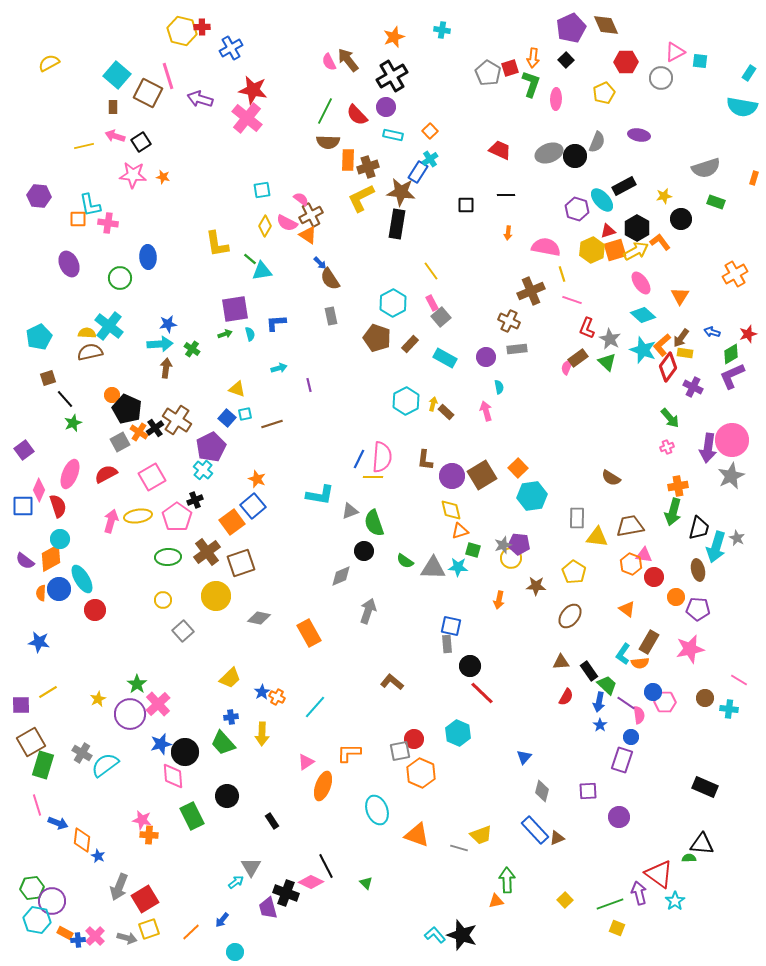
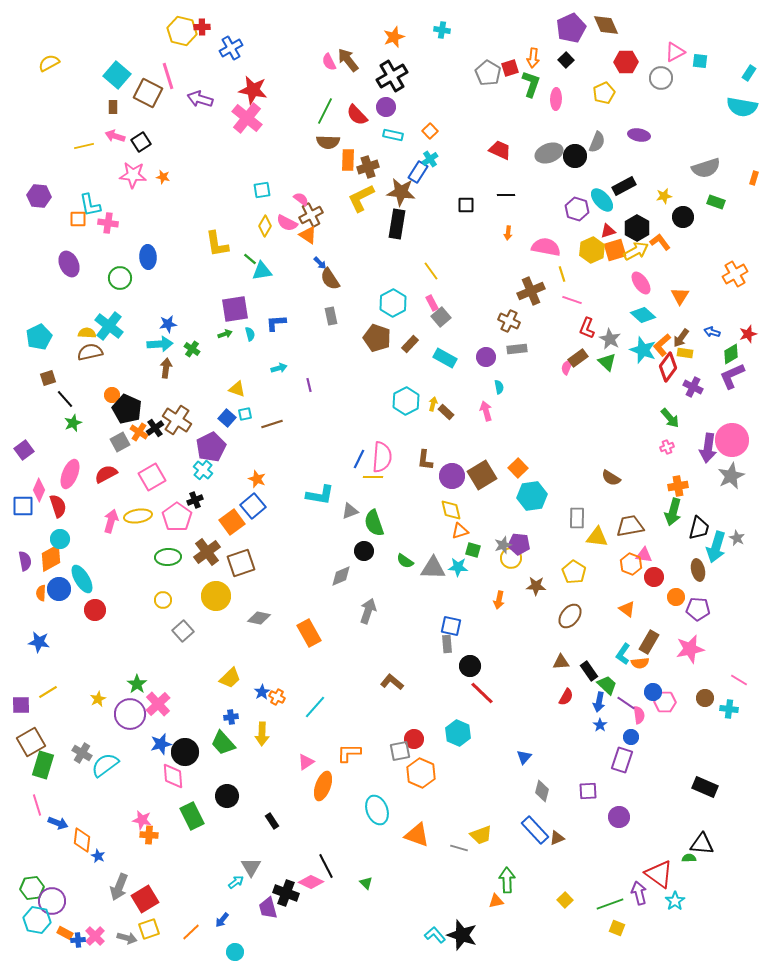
black circle at (681, 219): moved 2 px right, 2 px up
purple semicircle at (25, 561): rotated 138 degrees counterclockwise
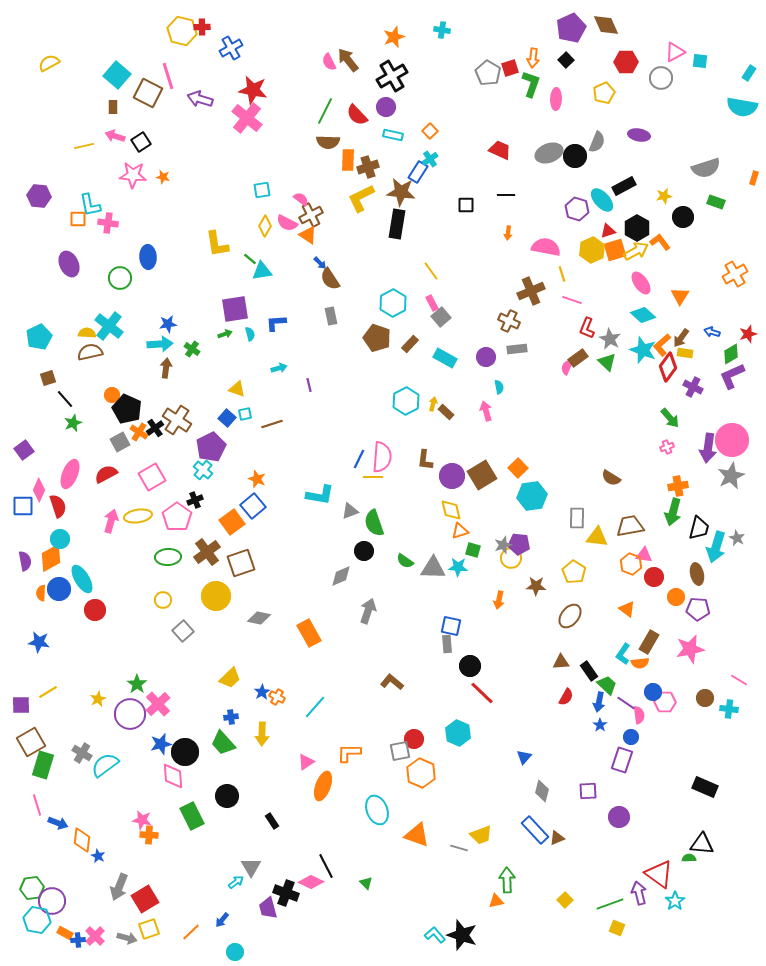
brown ellipse at (698, 570): moved 1 px left, 4 px down
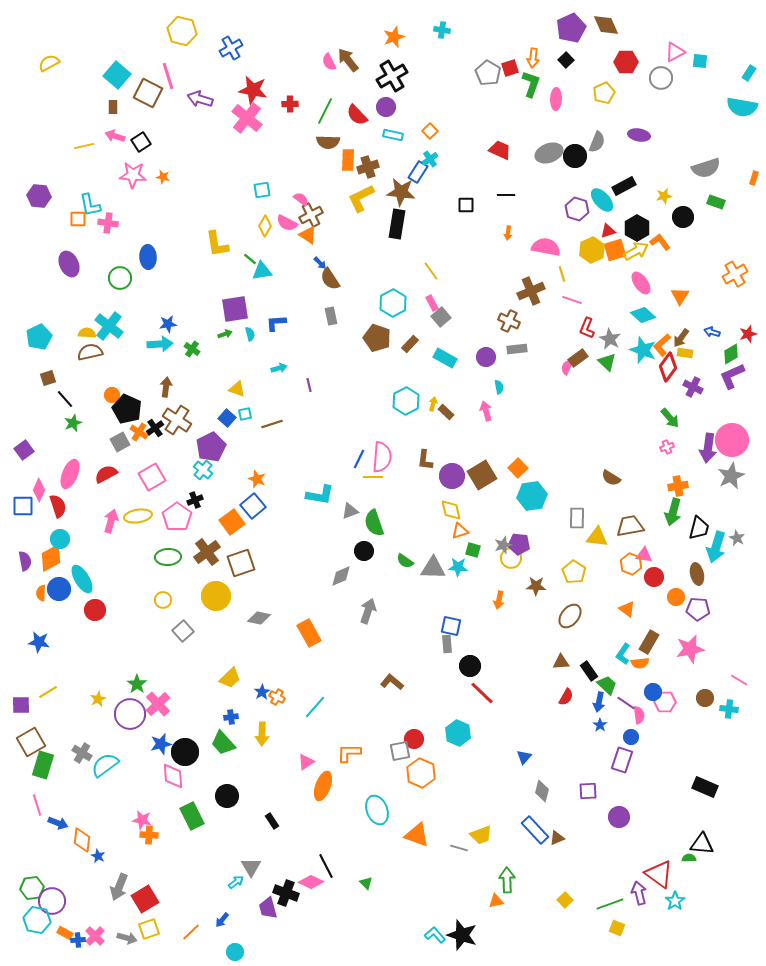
red cross at (202, 27): moved 88 px right, 77 px down
brown arrow at (166, 368): moved 19 px down
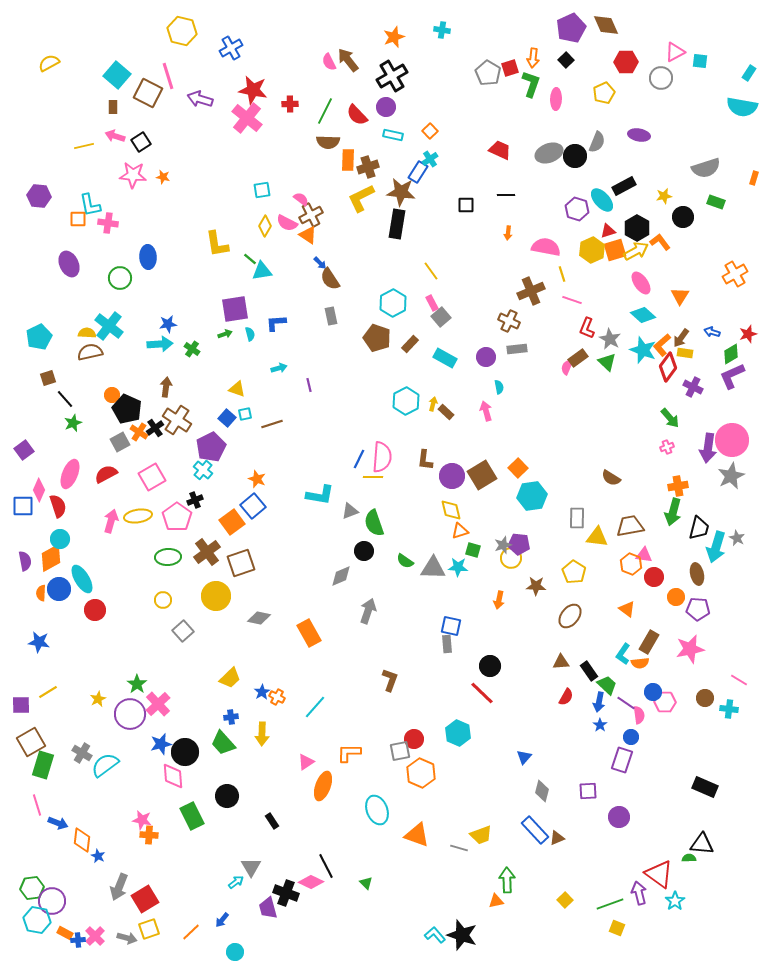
black circle at (470, 666): moved 20 px right
brown L-shape at (392, 682): moved 2 px left, 2 px up; rotated 70 degrees clockwise
